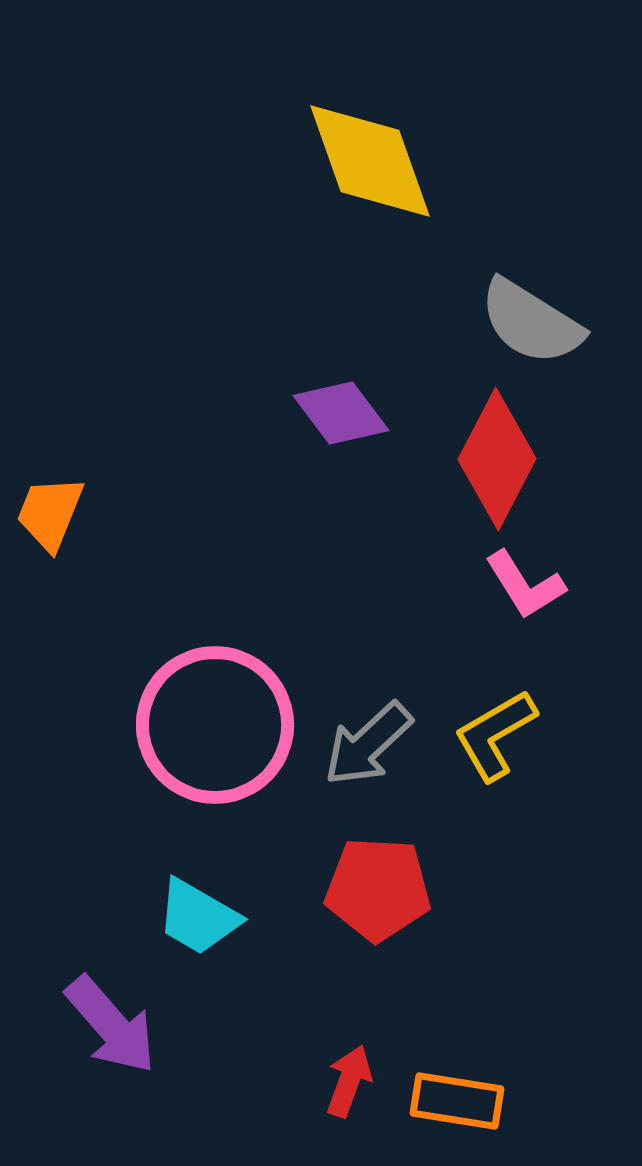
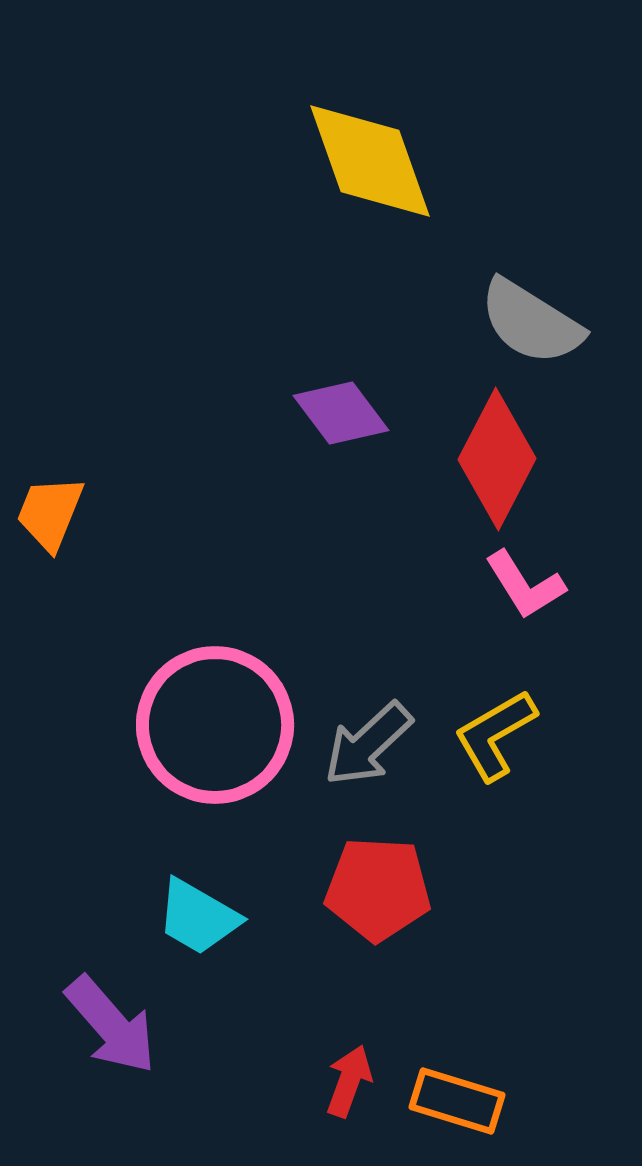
orange rectangle: rotated 8 degrees clockwise
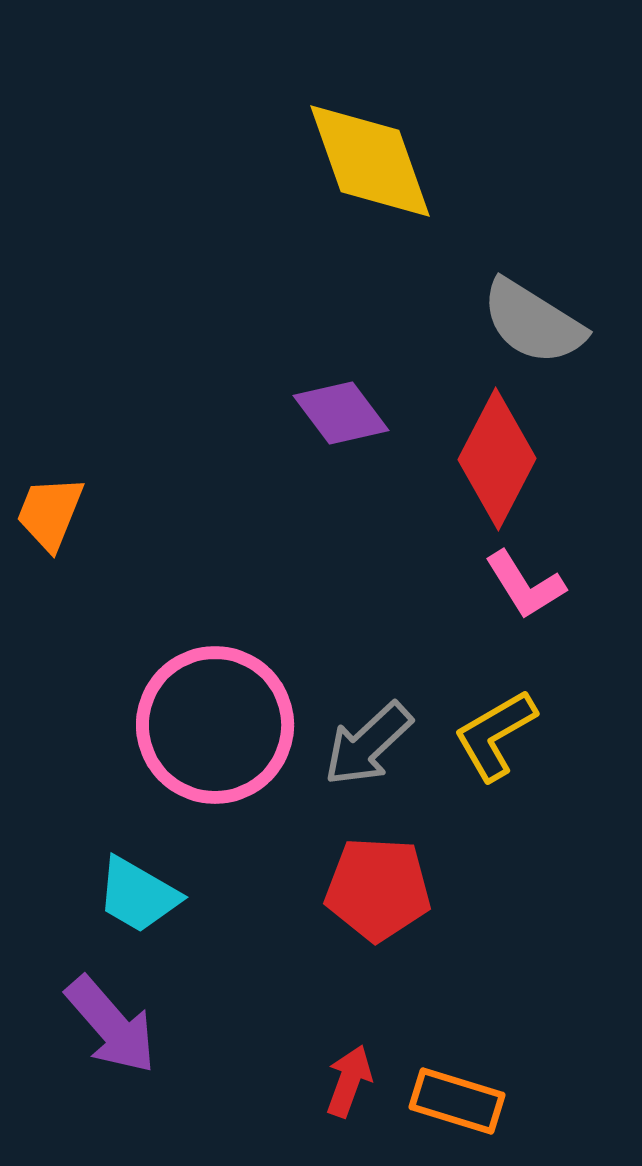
gray semicircle: moved 2 px right
cyan trapezoid: moved 60 px left, 22 px up
